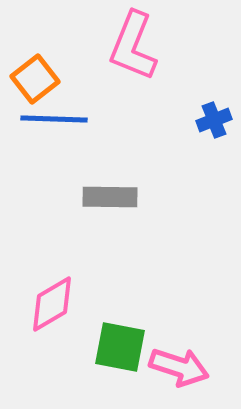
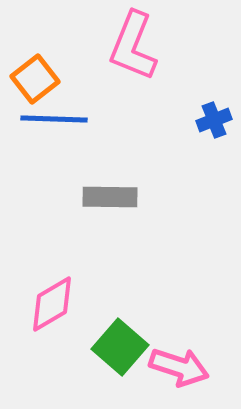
green square: rotated 30 degrees clockwise
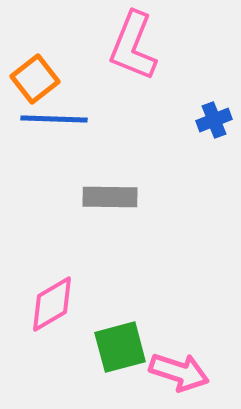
green square: rotated 34 degrees clockwise
pink arrow: moved 5 px down
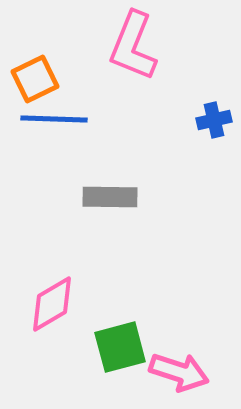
orange square: rotated 12 degrees clockwise
blue cross: rotated 8 degrees clockwise
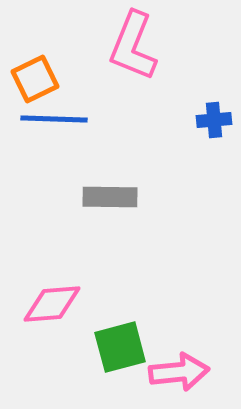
blue cross: rotated 8 degrees clockwise
pink diamond: rotated 26 degrees clockwise
pink arrow: rotated 24 degrees counterclockwise
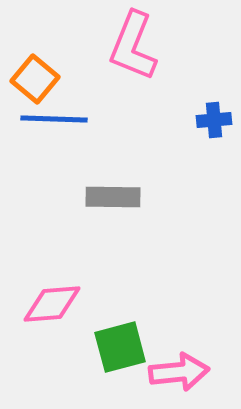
orange square: rotated 24 degrees counterclockwise
gray rectangle: moved 3 px right
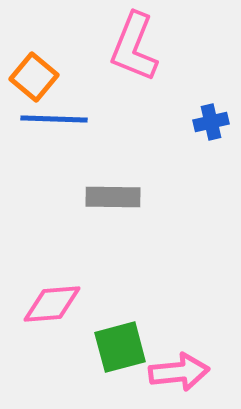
pink L-shape: moved 1 px right, 1 px down
orange square: moved 1 px left, 2 px up
blue cross: moved 3 px left, 2 px down; rotated 8 degrees counterclockwise
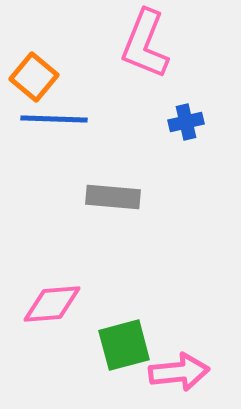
pink L-shape: moved 11 px right, 3 px up
blue cross: moved 25 px left
gray rectangle: rotated 4 degrees clockwise
green square: moved 4 px right, 2 px up
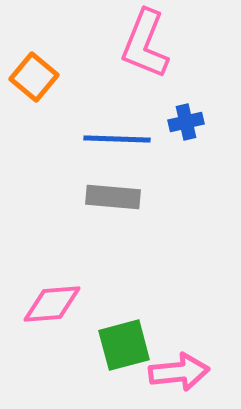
blue line: moved 63 px right, 20 px down
